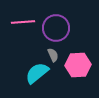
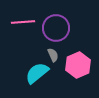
pink hexagon: rotated 20 degrees counterclockwise
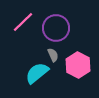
pink line: rotated 40 degrees counterclockwise
pink hexagon: rotated 10 degrees counterclockwise
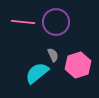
pink line: rotated 50 degrees clockwise
purple circle: moved 6 px up
pink hexagon: rotated 15 degrees clockwise
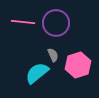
purple circle: moved 1 px down
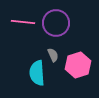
cyan semicircle: rotated 55 degrees counterclockwise
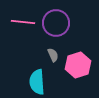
cyan semicircle: moved 9 px down
